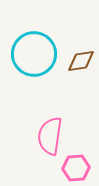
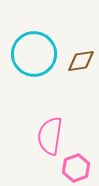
pink hexagon: rotated 16 degrees counterclockwise
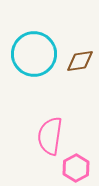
brown diamond: moved 1 px left
pink hexagon: rotated 8 degrees counterclockwise
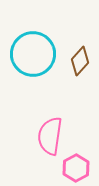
cyan circle: moved 1 px left
brown diamond: rotated 40 degrees counterclockwise
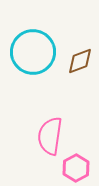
cyan circle: moved 2 px up
brown diamond: rotated 28 degrees clockwise
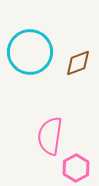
cyan circle: moved 3 px left
brown diamond: moved 2 px left, 2 px down
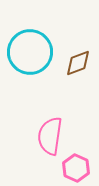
pink hexagon: rotated 8 degrees counterclockwise
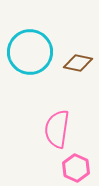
brown diamond: rotated 32 degrees clockwise
pink semicircle: moved 7 px right, 7 px up
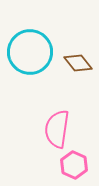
brown diamond: rotated 40 degrees clockwise
pink hexagon: moved 2 px left, 3 px up
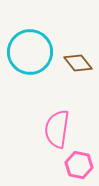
pink hexagon: moved 5 px right; rotated 12 degrees counterclockwise
